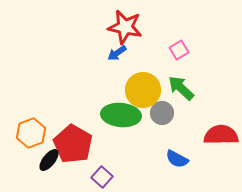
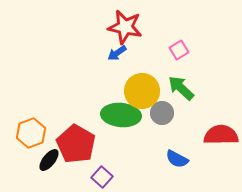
yellow circle: moved 1 px left, 1 px down
red pentagon: moved 3 px right
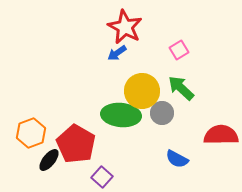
red star: rotated 16 degrees clockwise
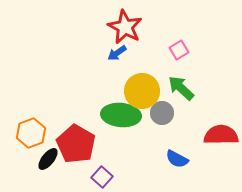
black ellipse: moved 1 px left, 1 px up
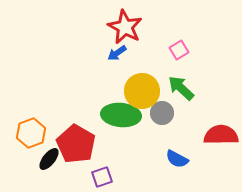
black ellipse: moved 1 px right
purple square: rotated 30 degrees clockwise
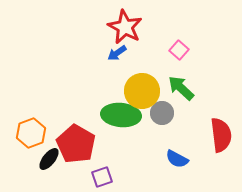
pink square: rotated 18 degrees counterclockwise
red semicircle: rotated 84 degrees clockwise
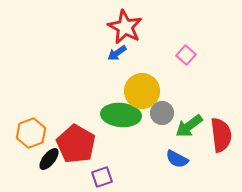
pink square: moved 7 px right, 5 px down
green arrow: moved 8 px right, 38 px down; rotated 80 degrees counterclockwise
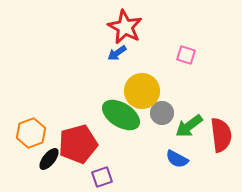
pink square: rotated 24 degrees counterclockwise
green ellipse: rotated 27 degrees clockwise
red pentagon: moved 2 px right; rotated 27 degrees clockwise
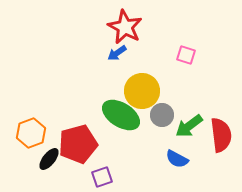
gray circle: moved 2 px down
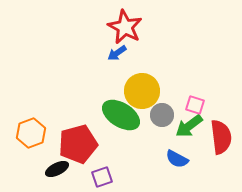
pink square: moved 9 px right, 50 px down
red semicircle: moved 2 px down
black ellipse: moved 8 px right, 10 px down; rotated 25 degrees clockwise
